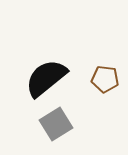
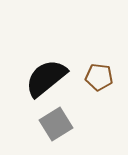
brown pentagon: moved 6 px left, 2 px up
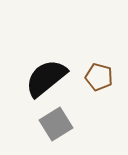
brown pentagon: rotated 8 degrees clockwise
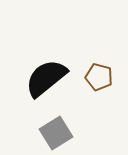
gray square: moved 9 px down
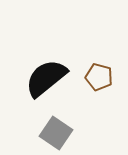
gray square: rotated 24 degrees counterclockwise
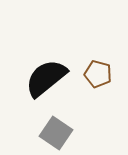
brown pentagon: moved 1 px left, 3 px up
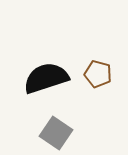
black semicircle: rotated 21 degrees clockwise
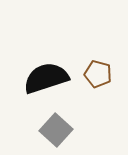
gray square: moved 3 px up; rotated 8 degrees clockwise
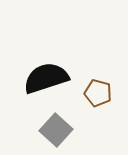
brown pentagon: moved 19 px down
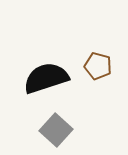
brown pentagon: moved 27 px up
